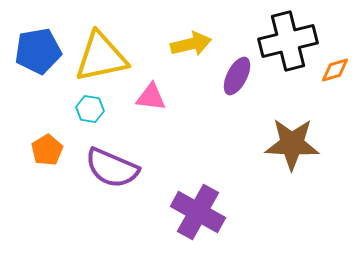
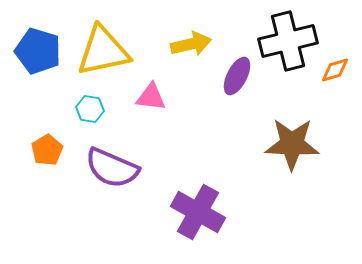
blue pentagon: rotated 27 degrees clockwise
yellow triangle: moved 2 px right, 6 px up
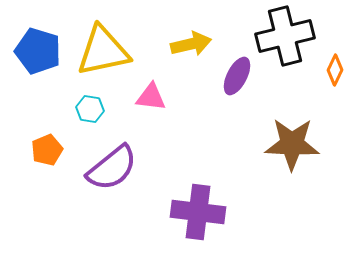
black cross: moved 3 px left, 5 px up
orange diamond: rotated 48 degrees counterclockwise
orange pentagon: rotated 8 degrees clockwise
purple semicircle: rotated 62 degrees counterclockwise
purple cross: rotated 22 degrees counterclockwise
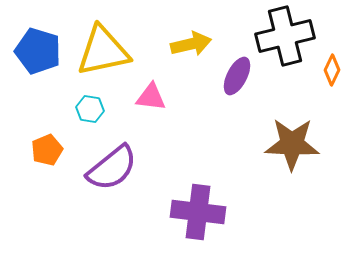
orange diamond: moved 3 px left
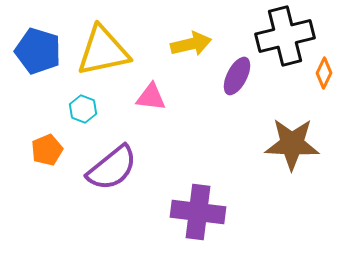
orange diamond: moved 8 px left, 3 px down
cyan hexagon: moved 7 px left; rotated 12 degrees clockwise
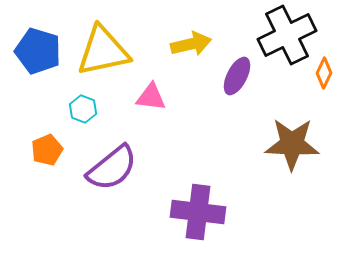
black cross: moved 2 px right, 1 px up; rotated 12 degrees counterclockwise
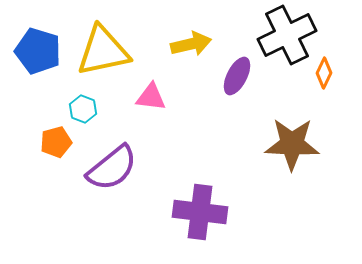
orange pentagon: moved 9 px right, 8 px up; rotated 8 degrees clockwise
purple cross: moved 2 px right
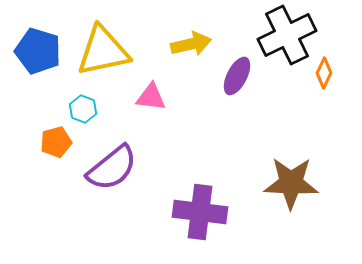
brown star: moved 1 px left, 39 px down
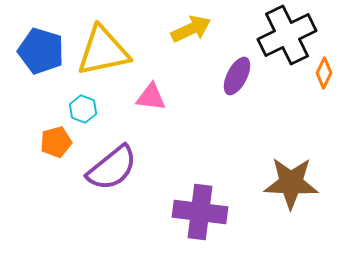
yellow arrow: moved 15 px up; rotated 12 degrees counterclockwise
blue pentagon: moved 3 px right
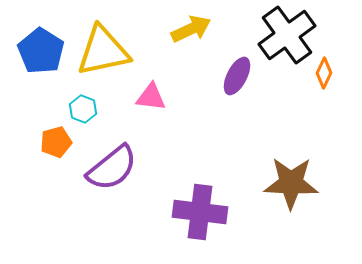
black cross: rotated 10 degrees counterclockwise
blue pentagon: rotated 15 degrees clockwise
